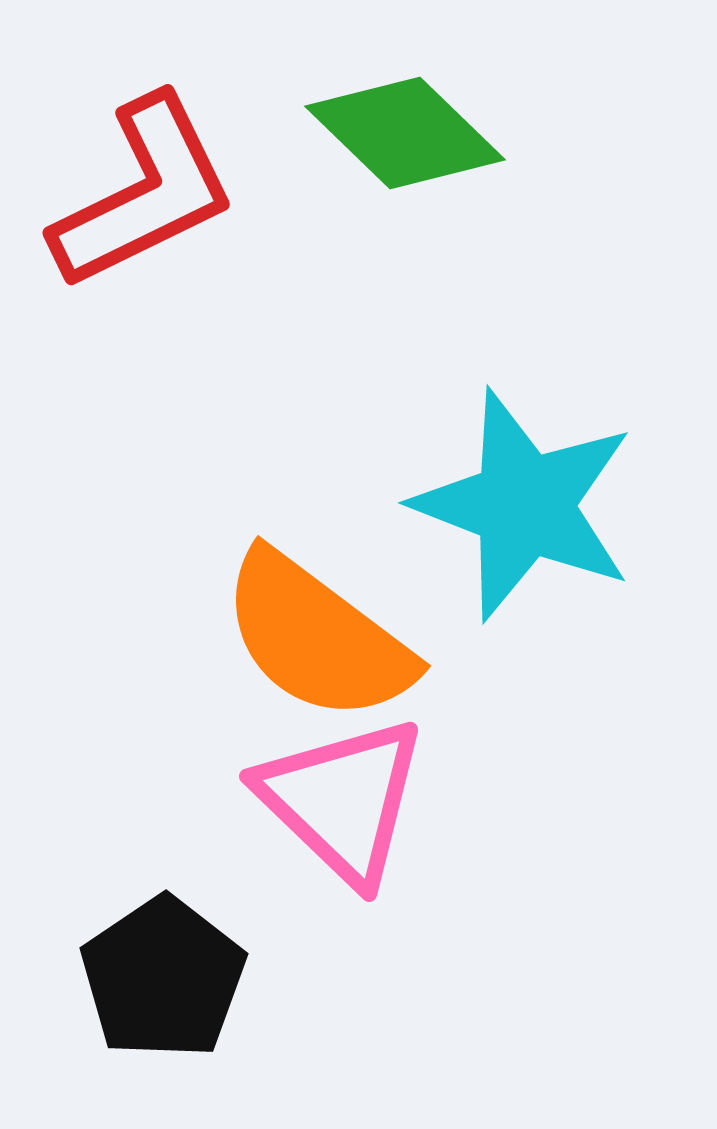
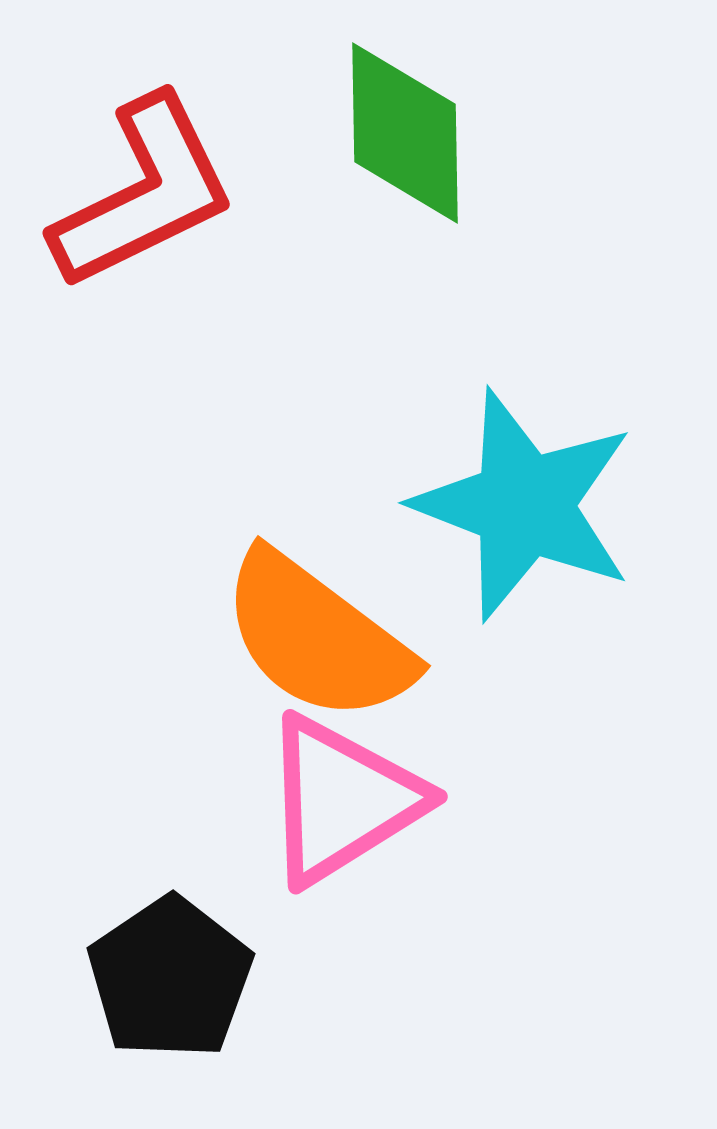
green diamond: rotated 45 degrees clockwise
pink triangle: rotated 44 degrees clockwise
black pentagon: moved 7 px right
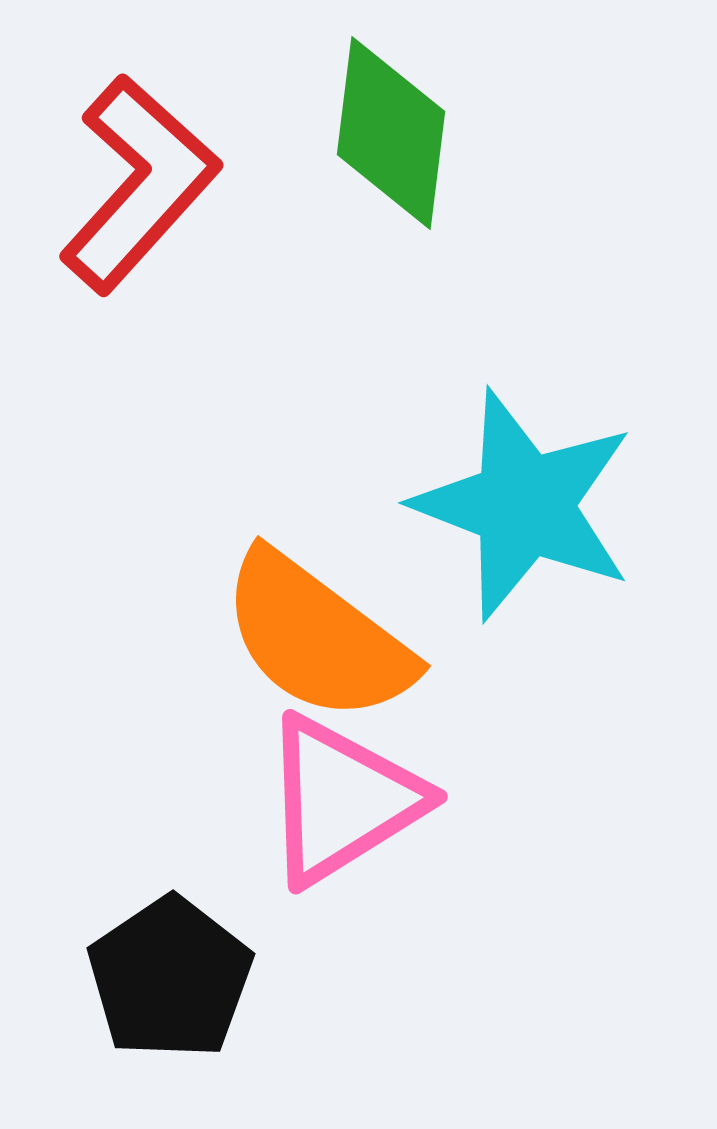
green diamond: moved 14 px left; rotated 8 degrees clockwise
red L-shape: moved 5 px left, 9 px up; rotated 22 degrees counterclockwise
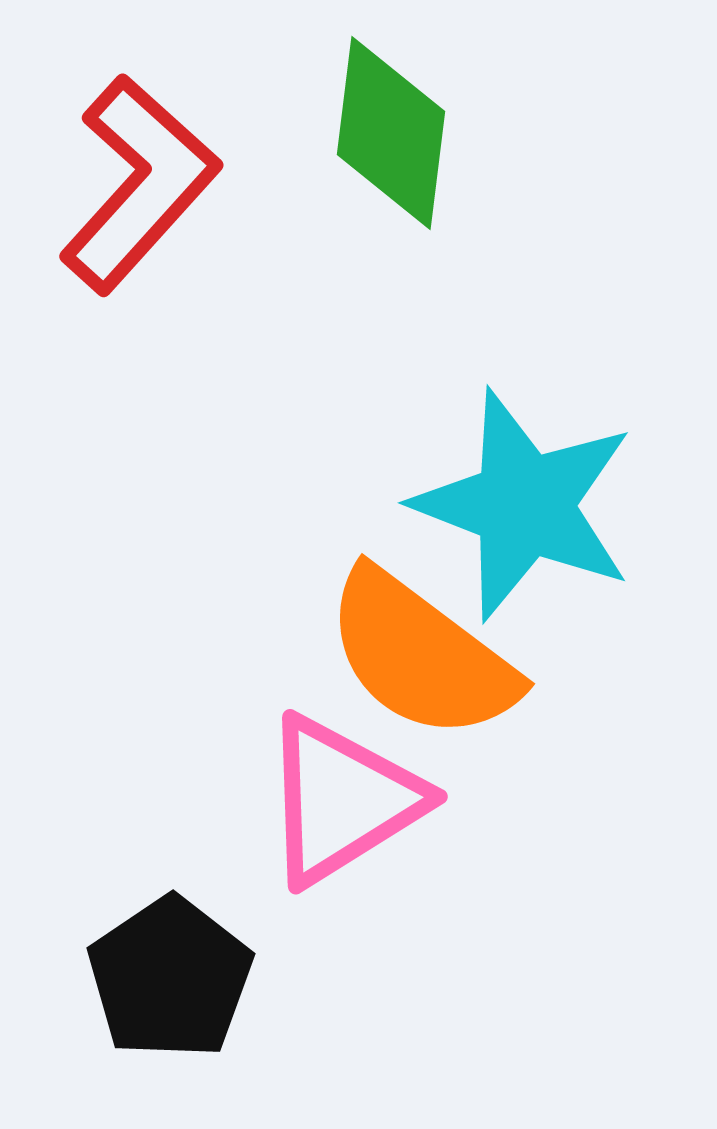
orange semicircle: moved 104 px right, 18 px down
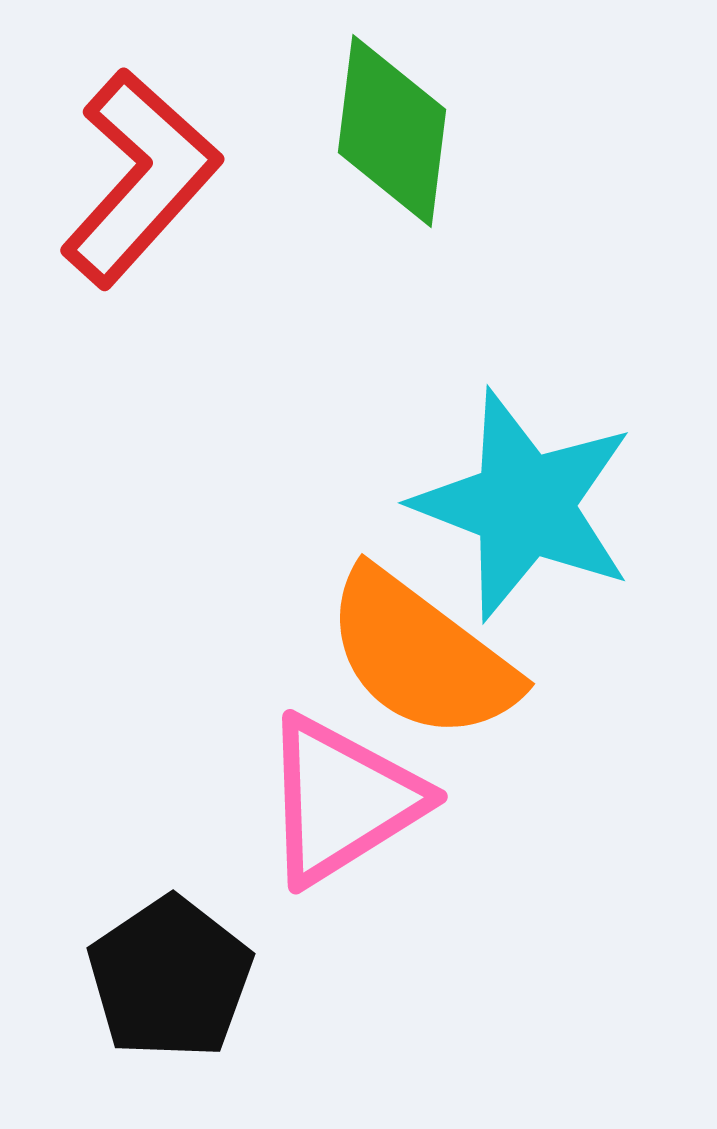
green diamond: moved 1 px right, 2 px up
red L-shape: moved 1 px right, 6 px up
